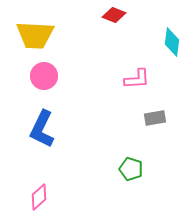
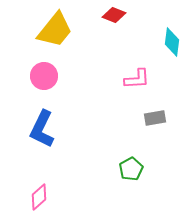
yellow trapezoid: moved 20 px right, 5 px up; rotated 54 degrees counterclockwise
green pentagon: rotated 25 degrees clockwise
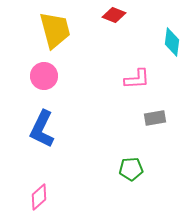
yellow trapezoid: rotated 54 degrees counterclockwise
green pentagon: rotated 25 degrees clockwise
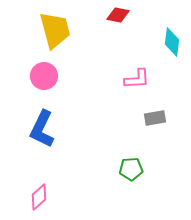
red diamond: moved 4 px right; rotated 10 degrees counterclockwise
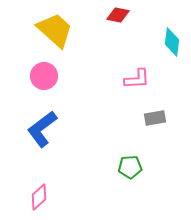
yellow trapezoid: rotated 33 degrees counterclockwise
blue L-shape: rotated 27 degrees clockwise
green pentagon: moved 1 px left, 2 px up
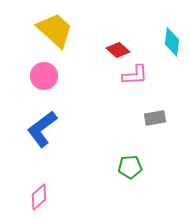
red diamond: moved 35 px down; rotated 30 degrees clockwise
pink L-shape: moved 2 px left, 4 px up
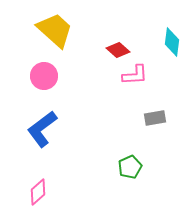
green pentagon: rotated 20 degrees counterclockwise
pink diamond: moved 1 px left, 5 px up
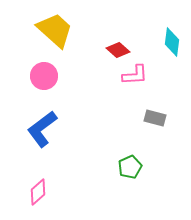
gray rectangle: rotated 25 degrees clockwise
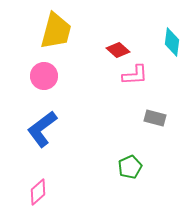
yellow trapezoid: moved 1 px right, 1 px down; rotated 63 degrees clockwise
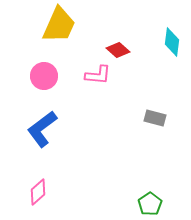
yellow trapezoid: moved 3 px right, 6 px up; rotated 9 degrees clockwise
pink L-shape: moved 37 px left; rotated 8 degrees clockwise
green pentagon: moved 20 px right, 37 px down; rotated 10 degrees counterclockwise
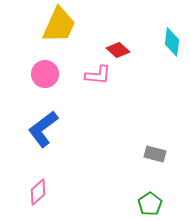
pink circle: moved 1 px right, 2 px up
gray rectangle: moved 36 px down
blue L-shape: moved 1 px right
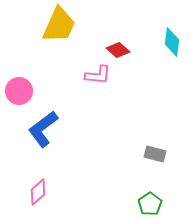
pink circle: moved 26 px left, 17 px down
